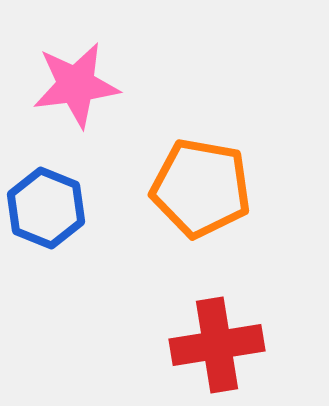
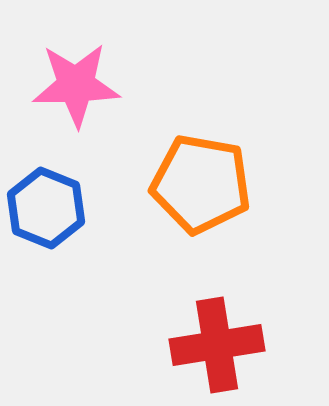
pink star: rotated 6 degrees clockwise
orange pentagon: moved 4 px up
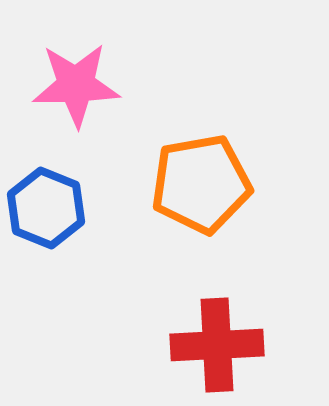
orange pentagon: rotated 20 degrees counterclockwise
red cross: rotated 6 degrees clockwise
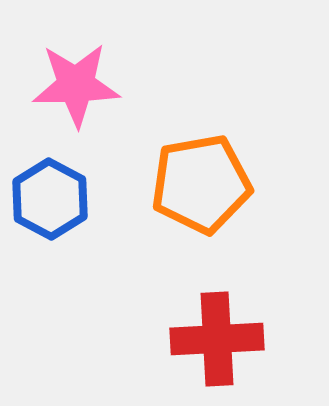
blue hexagon: moved 4 px right, 9 px up; rotated 6 degrees clockwise
red cross: moved 6 px up
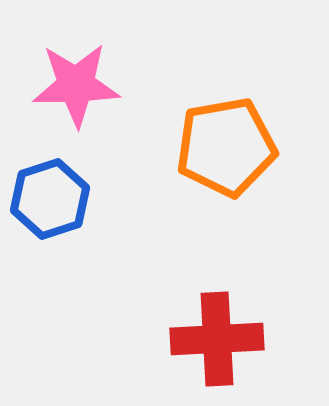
orange pentagon: moved 25 px right, 37 px up
blue hexagon: rotated 14 degrees clockwise
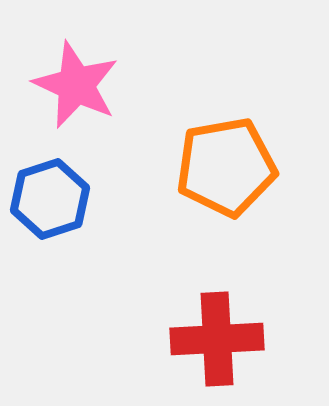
pink star: rotated 26 degrees clockwise
orange pentagon: moved 20 px down
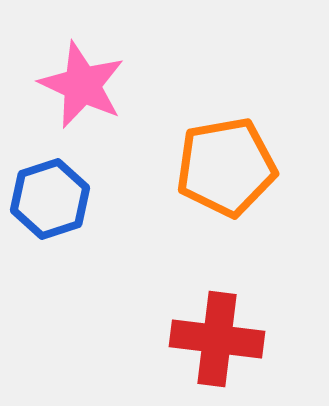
pink star: moved 6 px right
red cross: rotated 10 degrees clockwise
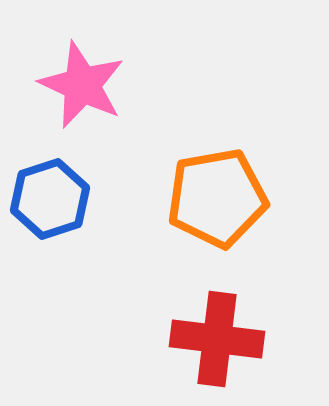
orange pentagon: moved 9 px left, 31 px down
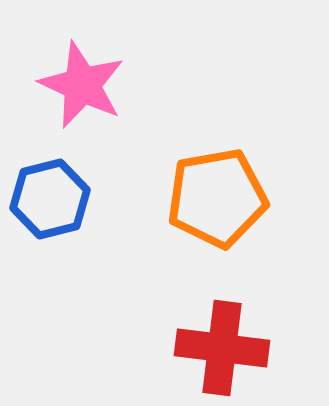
blue hexagon: rotated 4 degrees clockwise
red cross: moved 5 px right, 9 px down
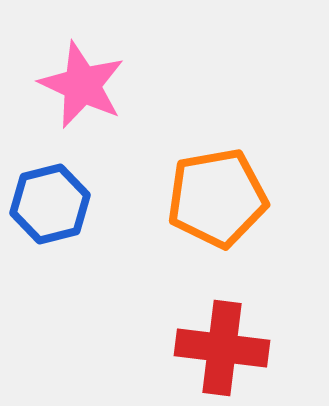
blue hexagon: moved 5 px down
